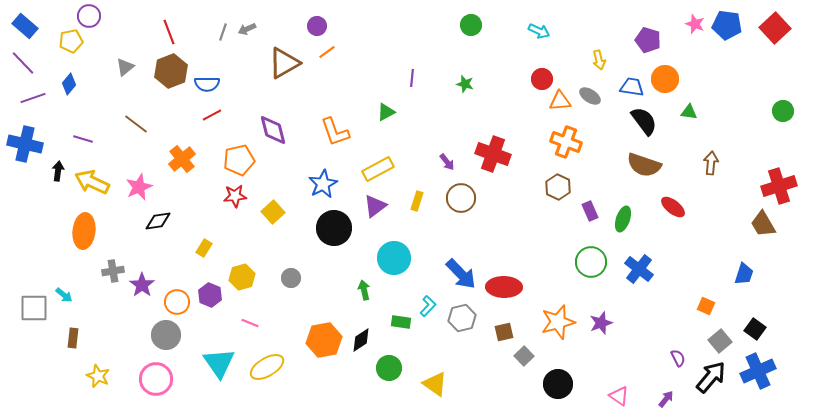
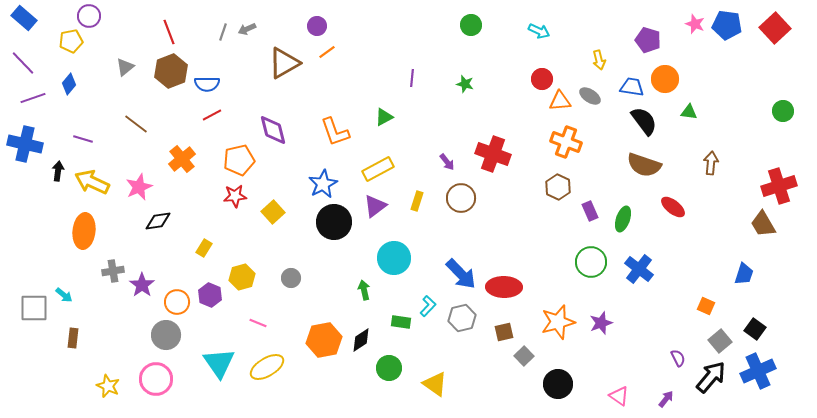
blue rectangle at (25, 26): moved 1 px left, 8 px up
green triangle at (386, 112): moved 2 px left, 5 px down
black circle at (334, 228): moved 6 px up
pink line at (250, 323): moved 8 px right
yellow star at (98, 376): moved 10 px right, 10 px down
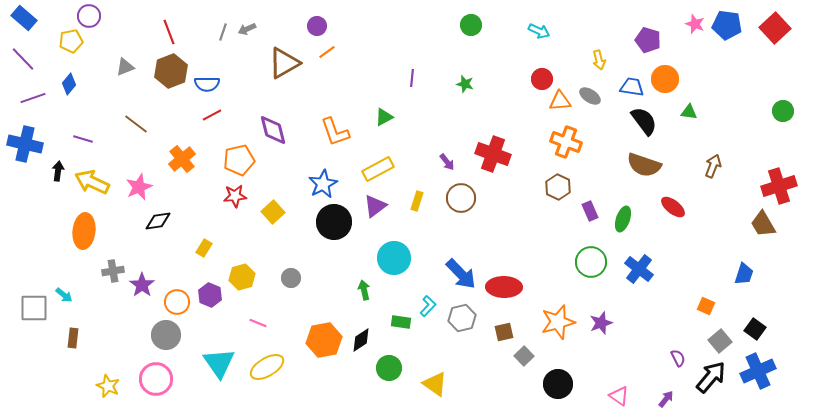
purple line at (23, 63): moved 4 px up
gray triangle at (125, 67): rotated 18 degrees clockwise
brown arrow at (711, 163): moved 2 px right, 3 px down; rotated 15 degrees clockwise
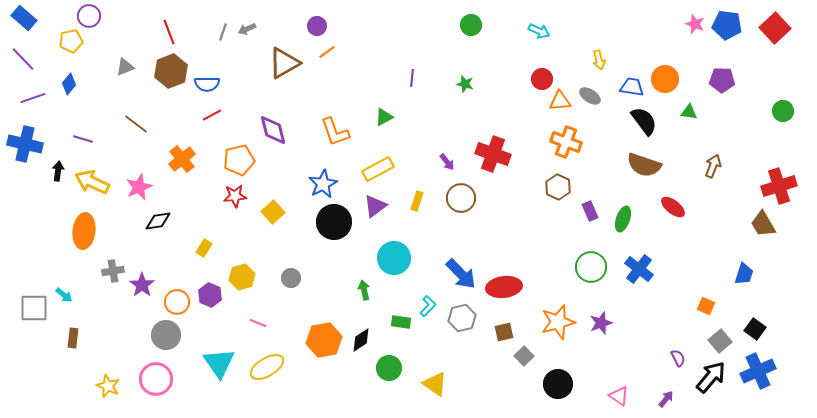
purple pentagon at (648, 40): moved 74 px right, 40 px down; rotated 15 degrees counterclockwise
green circle at (591, 262): moved 5 px down
red ellipse at (504, 287): rotated 8 degrees counterclockwise
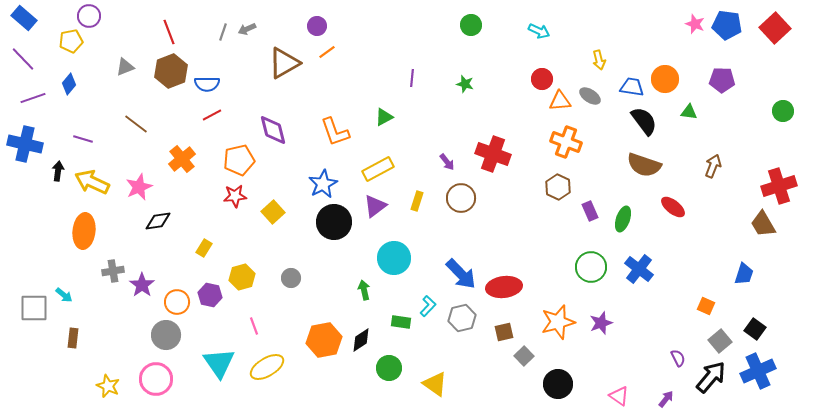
purple hexagon at (210, 295): rotated 10 degrees counterclockwise
pink line at (258, 323): moved 4 px left, 3 px down; rotated 48 degrees clockwise
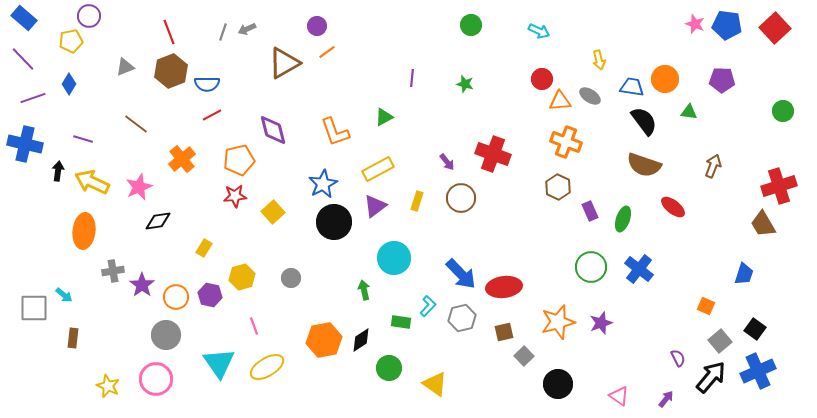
blue diamond at (69, 84): rotated 10 degrees counterclockwise
orange circle at (177, 302): moved 1 px left, 5 px up
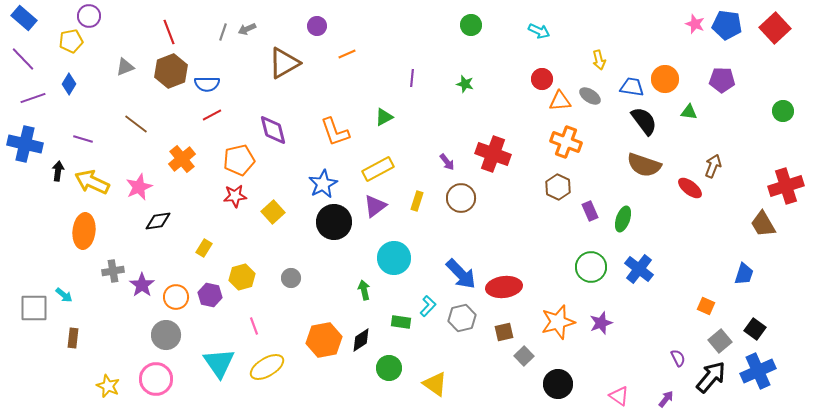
orange line at (327, 52): moved 20 px right, 2 px down; rotated 12 degrees clockwise
red cross at (779, 186): moved 7 px right
red ellipse at (673, 207): moved 17 px right, 19 px up
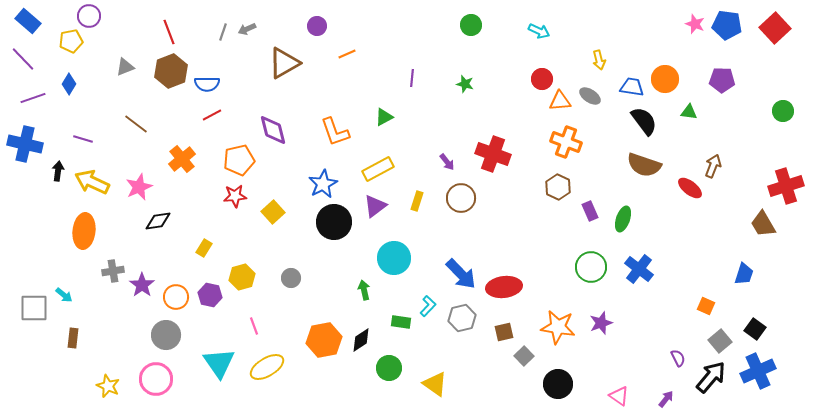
blue rectangle at (24, 18): moved 4 px right, 3 px down
orange star at (558, 322): moved 5 px down; rotated 24 degrees clockwise
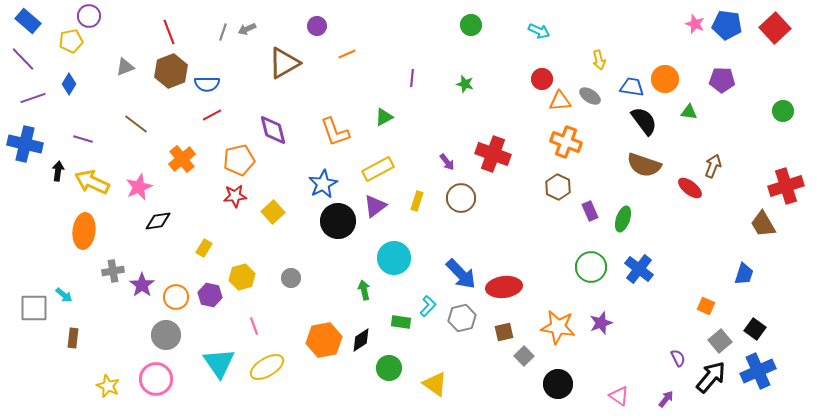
black circle at (334, 222): moved 4 px right, 1 px up
